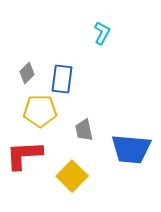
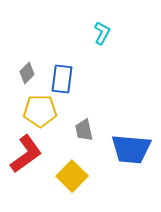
red L-shape: moved 2 px right, 1 px up; rotated 147 degrees clockwise
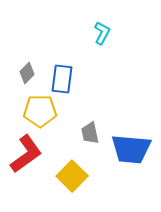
gray trapezoid: moved 6 px right, 3 px down
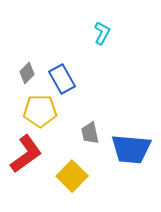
blue rectangle: rotated 36 degrees counterclockwise
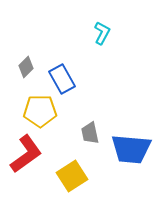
gray diamond: moved 1 px left, 6 px up
yellow square: rotated 12 degrees clockwise
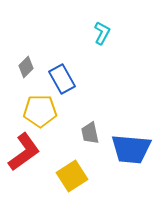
red L-shape: moved 2 px left, 2 px up
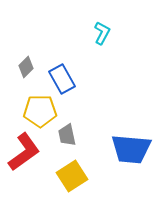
gray trapezoid: moved 23 px left, 2 px down
